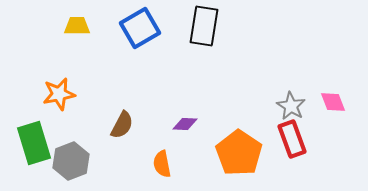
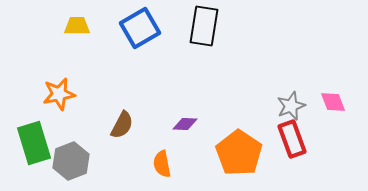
gray star: rotated 20 degrees clockwise
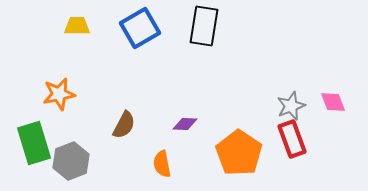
brown semicircle: moved 2 px right
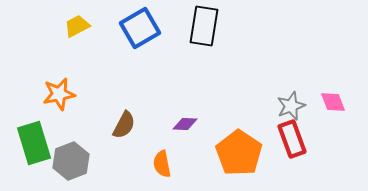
yellow trapezoid: rotated 28 degrees counterclockwise
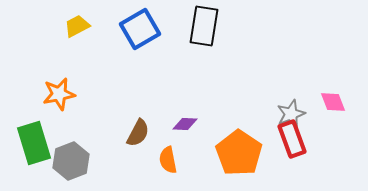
blue square: moved 1 px down
gray star: moved 8 px down
brown semicircle: moved 14 px right, 8 px down
orange semicircle: moved 6 px right, 4 px up
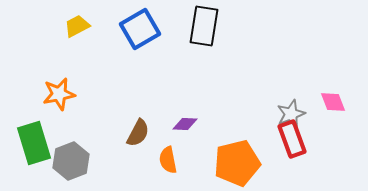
orange pentagon: moved 2 px left, 10 px down; rotated 24 degrees clockwise
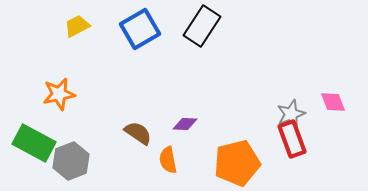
black rectangle: moved 2 px left; rotated 24 degrees clockwise
brown semicircle: rotated 84 degrees counterclockwise
green rectangle: rotated 45 degrees counterclockwise
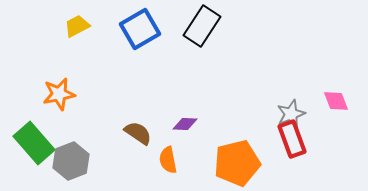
pink diamond: moved 3 px right, 1 px up
green rectangle: rotated 21 degrees clockwise
